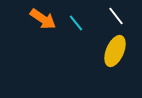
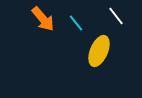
orange arrow: rotated 16 degrees clockwise
yellow ellipse: moved 16 px left
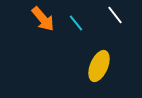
white line: moved 1 px left, 1 px up
yellow ellipse: moved 15 px down
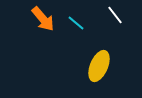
cyan line: rotated 12 degrees counterclockwise
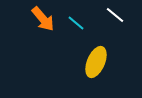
white line: rotated 12 degrees counterclockwise
yellow ellipse: moved 3 px left, 4 px up
